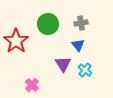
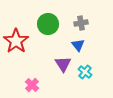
cyan cross: moved 2 px down
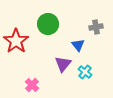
gray cross: moved 15 px right, 4 px down
purple triangle: rotated 12 degrees clockwise
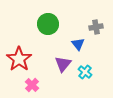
red star: moved 3 px right, 18 px down
blue triangle: moved 1 px up
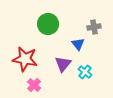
gray cross: moved 2 px left
red star: moved 6 px right; rotated 25 degrees counterclockwise
pink cross: moved 2 px right
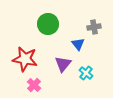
cyan cross: moved 1 px right, 1 px down
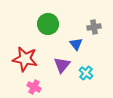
blue triangle: moved 2 px left
purple triangle: moved 1 px left, 1 px down
pink cross: moved 2 px down; rotated 16 degrees counterclockwise
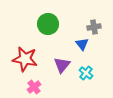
blue triangle: moved 6 px right
pink cross: rotated 24 degrees clockwise
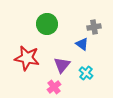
green circle: moved 1 px left
blue triangle: rotated 16 degrees counterclockwise
red star: moved 2 px right, 1 px up
pink cross: moved 20 px right
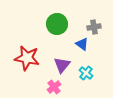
green circle: moved 10 px right
